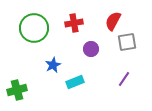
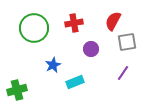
purple line: moved 1 px left, 6 px up
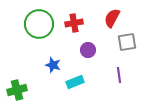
red semicircle: moved 1 px left, 3 px up
green circle: moved 5 px right, 4 px up
purple circle: moved 3 px left, 1 px down
blue star: rotated 28 degrees counterclockwise
purple line: moved 4 px left, 2 px down; rotated 42 degrees counterclockwise
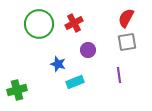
red semicircle: moved 14 px right
red cross: rotated 18 degrees counterclockwise
blue star: moved 5 px right, 1 px up
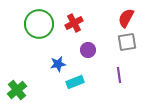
blue star: rotated 28 degrees counterclockwise
green cross: rotated 24 degrees counterclockwise
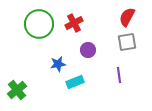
red semicircle: moved 1 px right, 1 px up
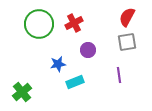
green cross: moved 5 px right, 2 px down
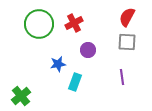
gray square: rotated 12 degrees clockwise
purple line: moved 3 px right, 2 px down
cyan rectangle: rotated 48 degrees counterclockwise
green cross: moved 1 px left, 4 px down
